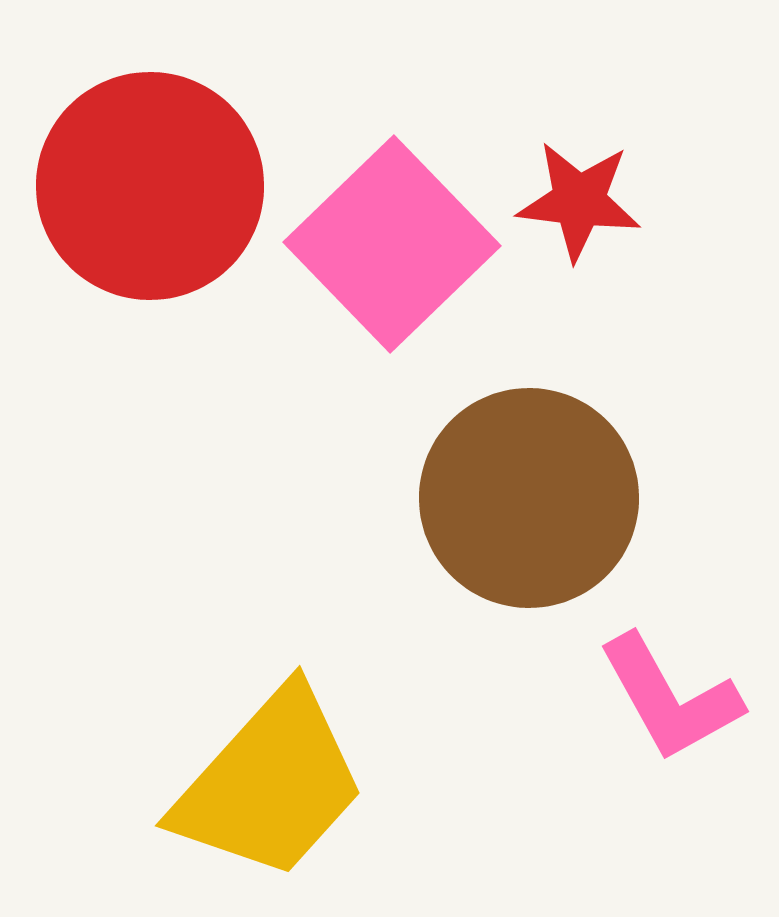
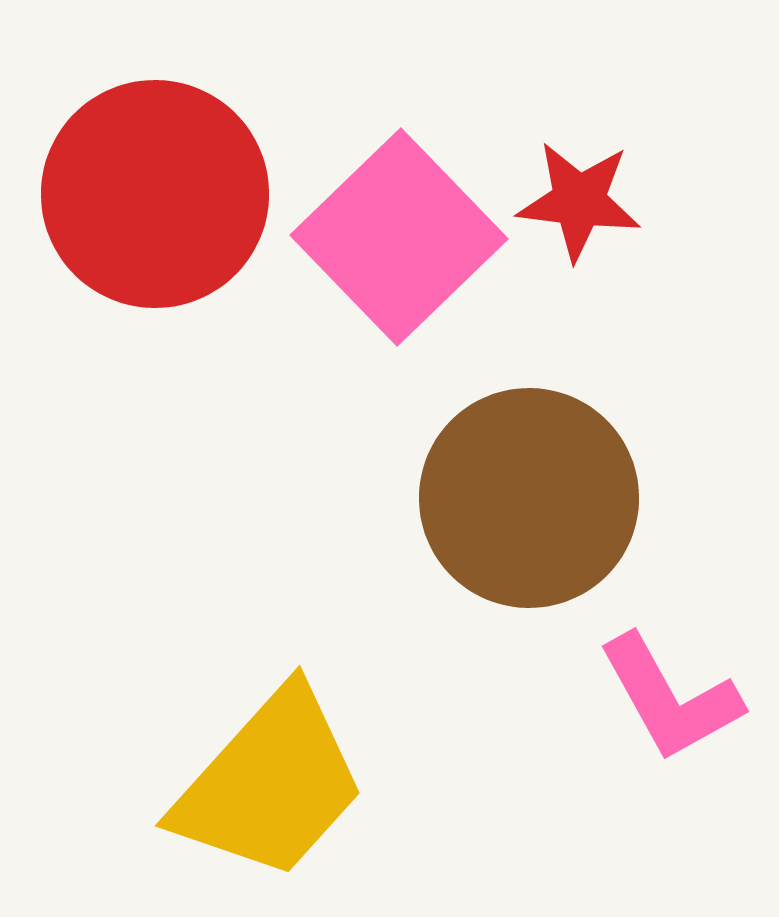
red circle: moved 5 px right, 8 px down
pink square: moved 7 px right, 7 px up
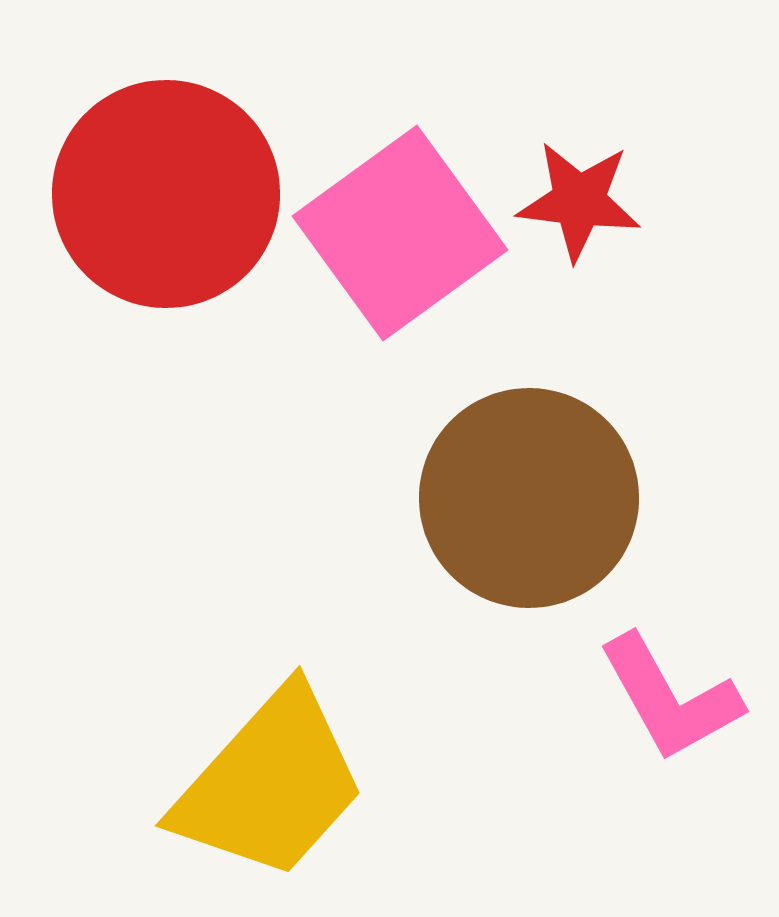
red circle: moved 11 px right
pink square: moved 1 px right, 4 px up; rotated 8 degrees clockwise
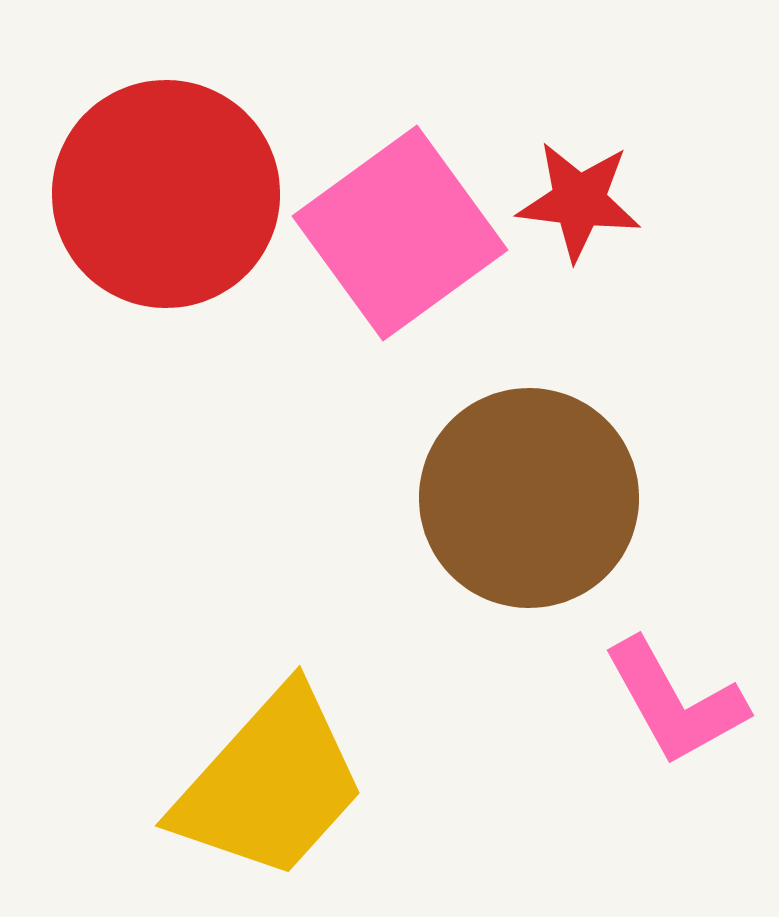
pink L-shape: moved 5 px right, 4 px down
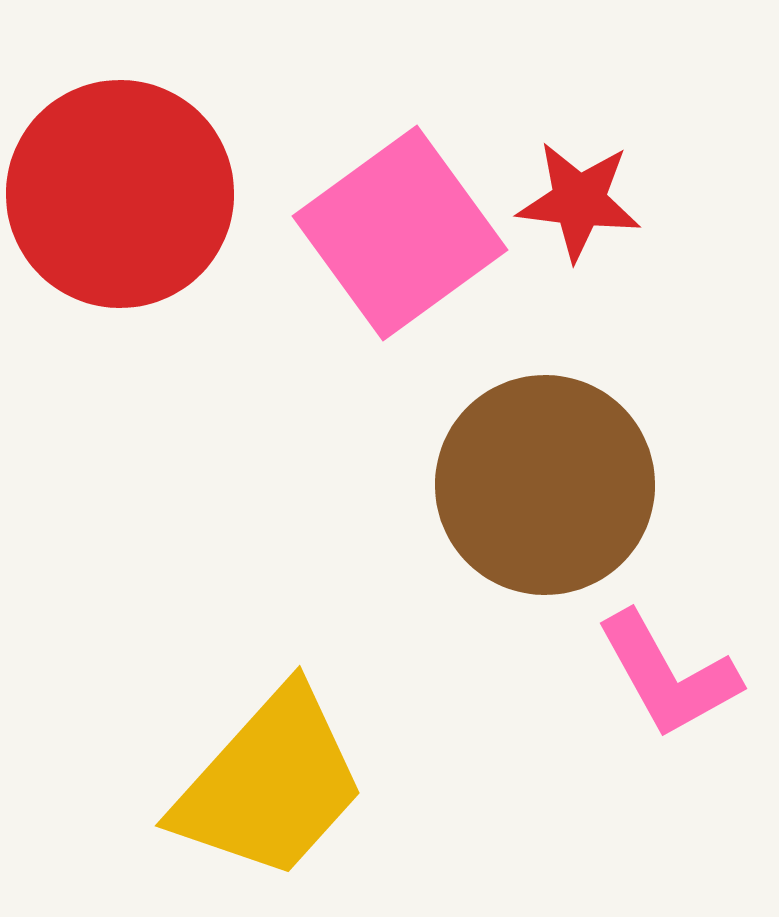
red circle: moved 46 px left
brown circle: moved 16 px right, 13 px up
pink L-shape: moved 7 px left, 27 px up
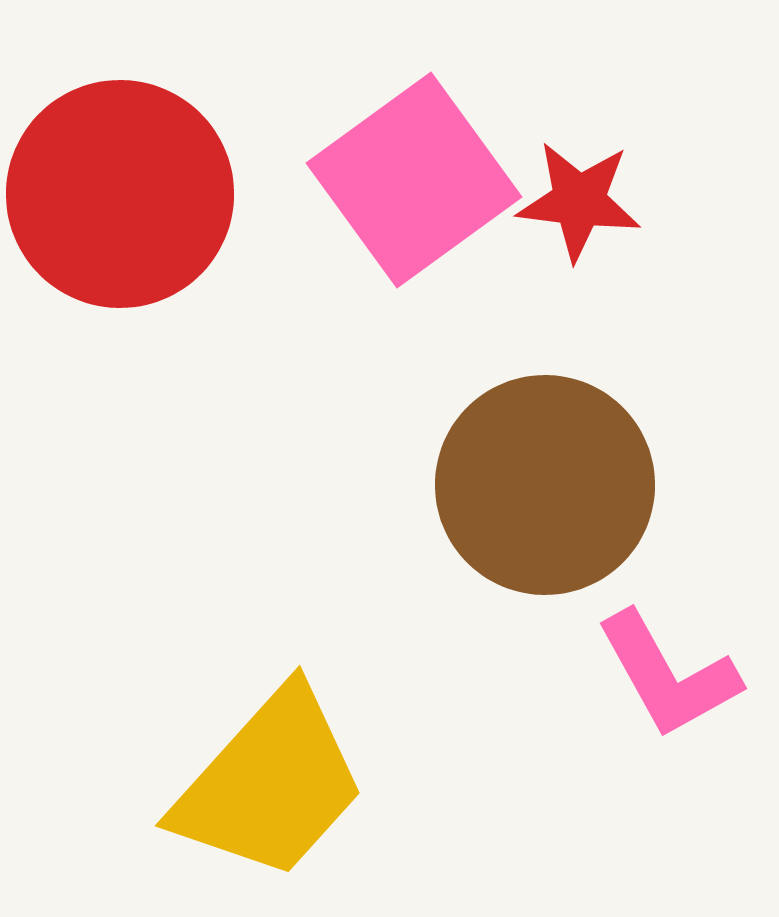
pink square: moved 14 px right, 53 px up
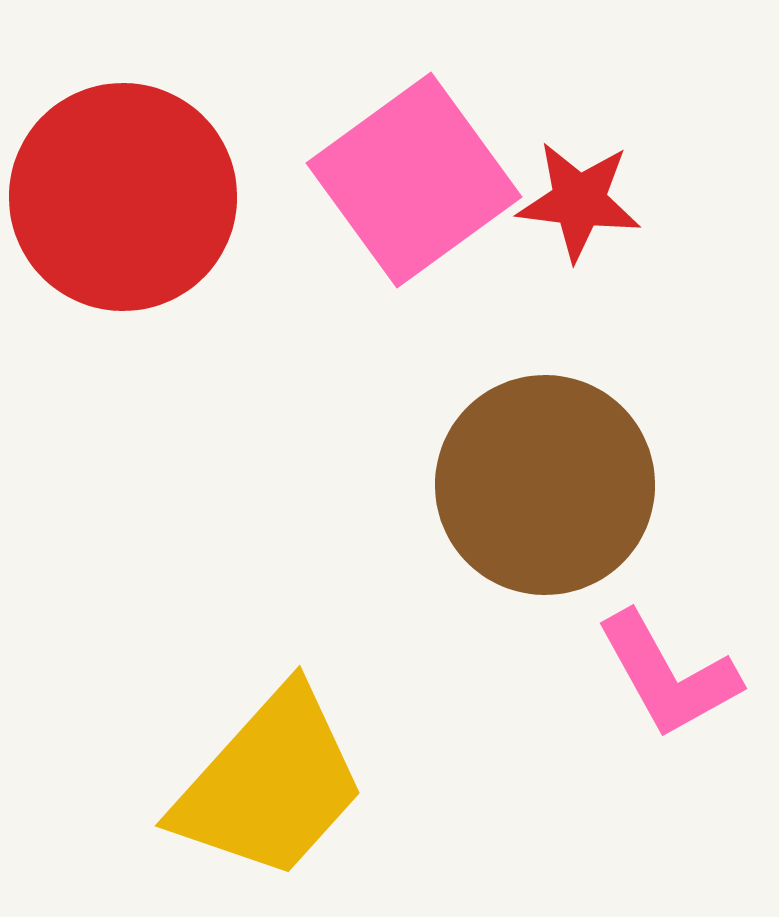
red circle: moved 3 px right, 3 px down
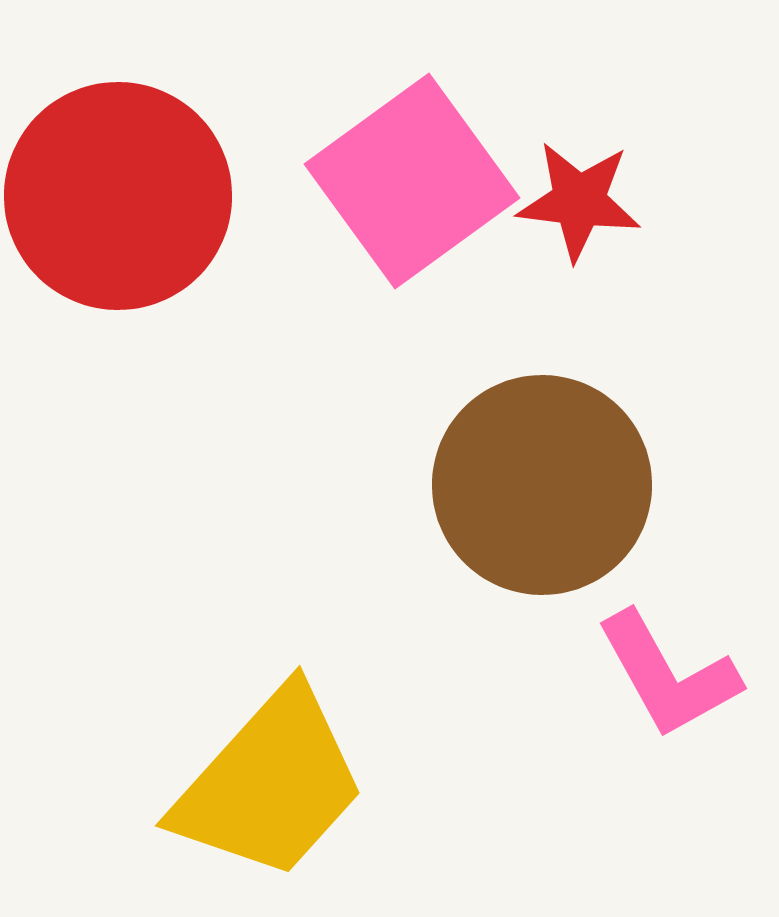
pink square: moved 2 px left, 1 px down
red circle: moved 5 px left, 1 px up
brown circle: moved 3 px left
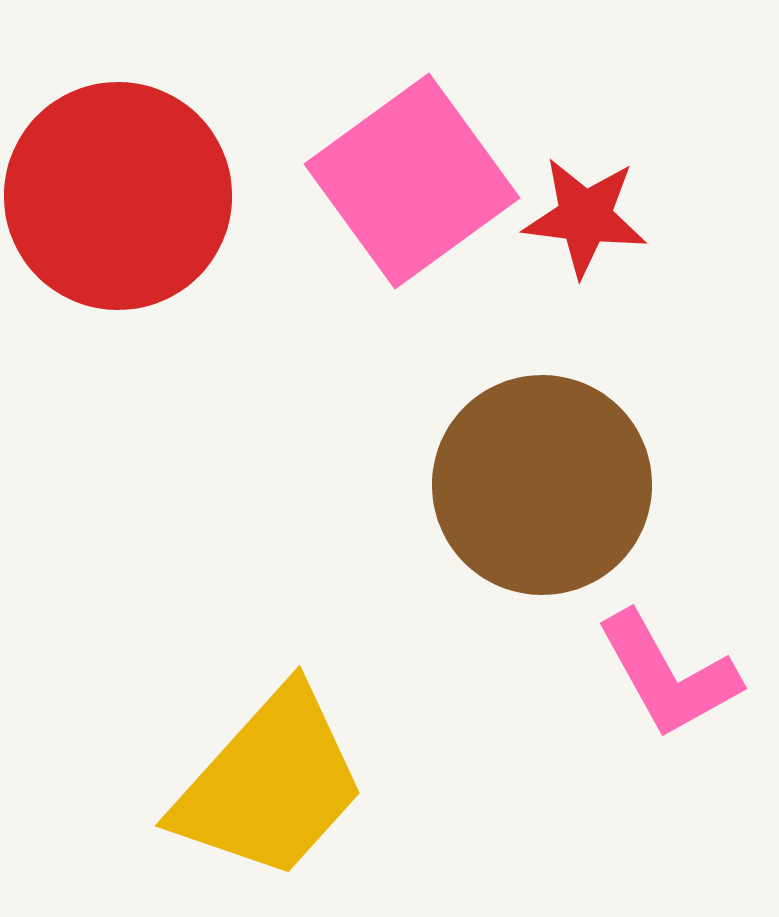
red star: moved 6 px right, 16 px down
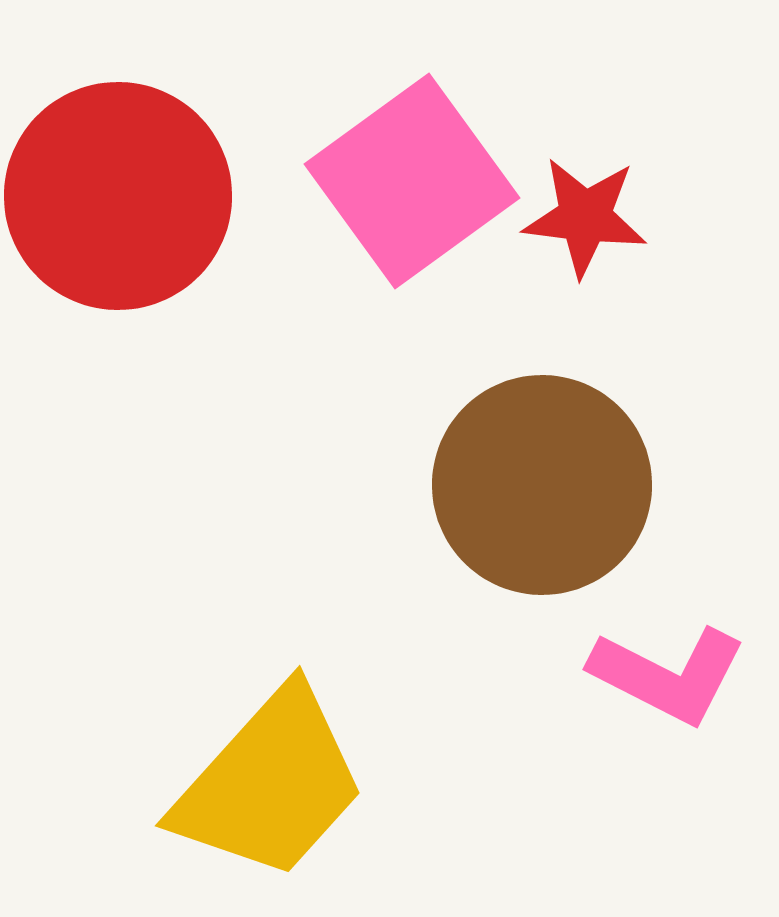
pink L-shape: rotated 34 degrees counterclockwise
